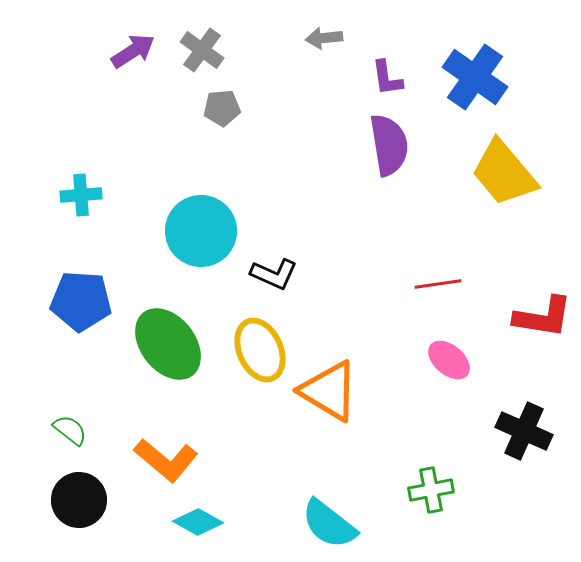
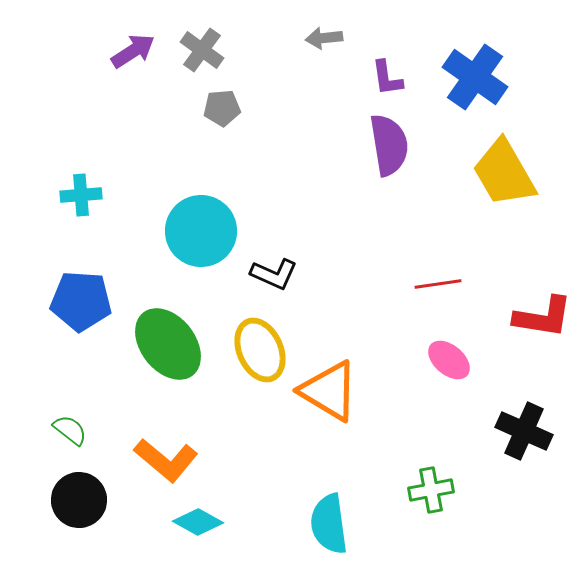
yellow trapezoid: rotated 10 degrees clockwise
cyan semicircle: rotated 44 degrees clockwise
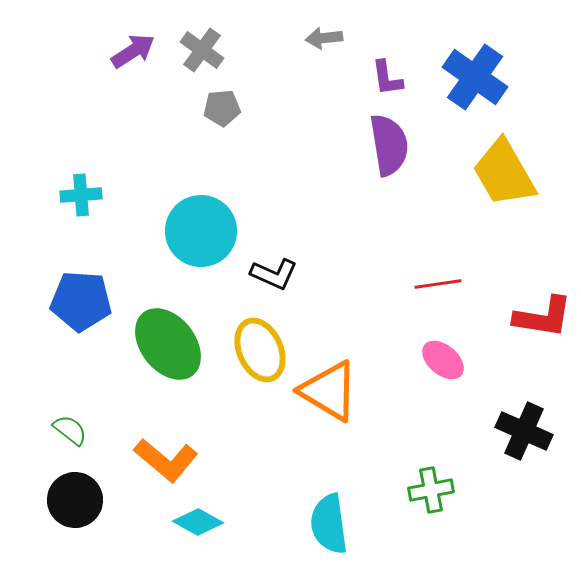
pink ellipse: moved 6 px left
black circle: moved 4 px left
